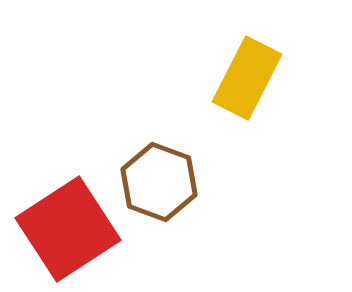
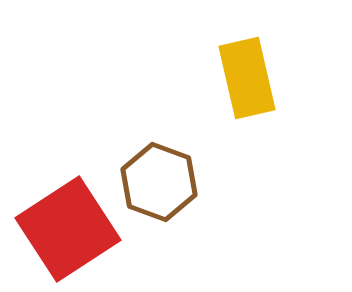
yellow rectangle: rotated 40 degrees counterclockwise
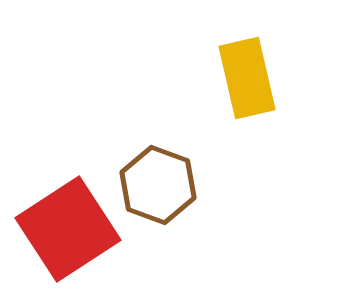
brown hexagon: moved 1 px left, 3 px down
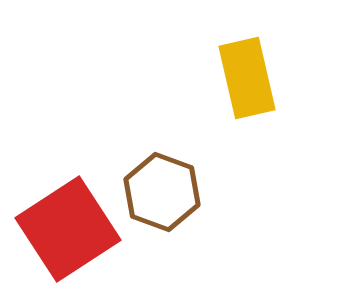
brown hexagon: moved 4 px right, 7 px down
